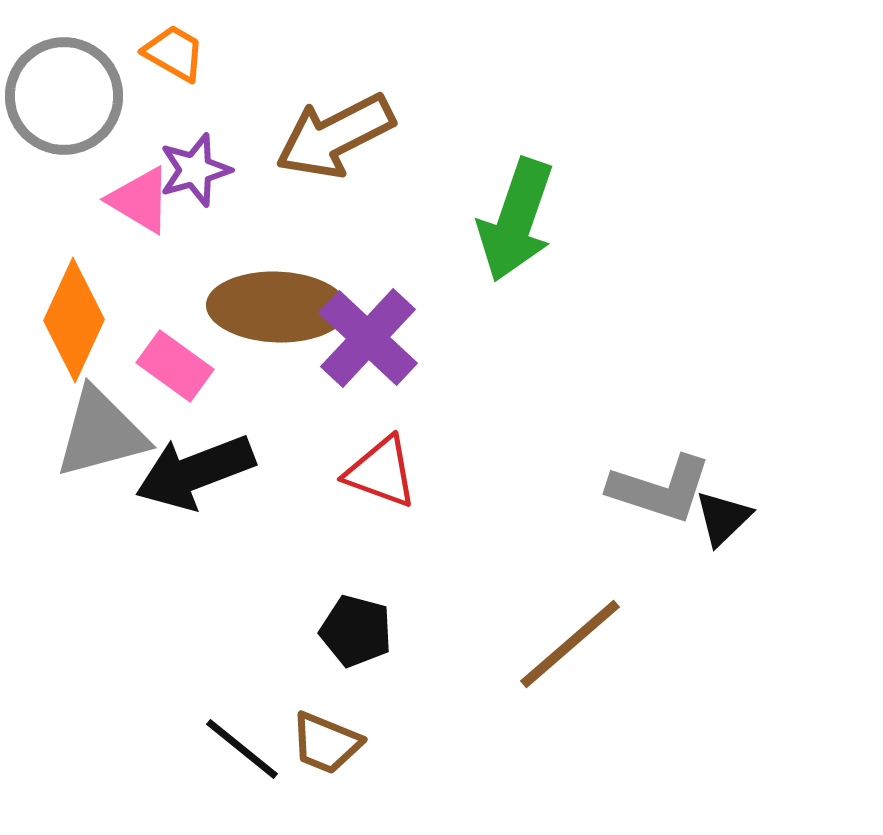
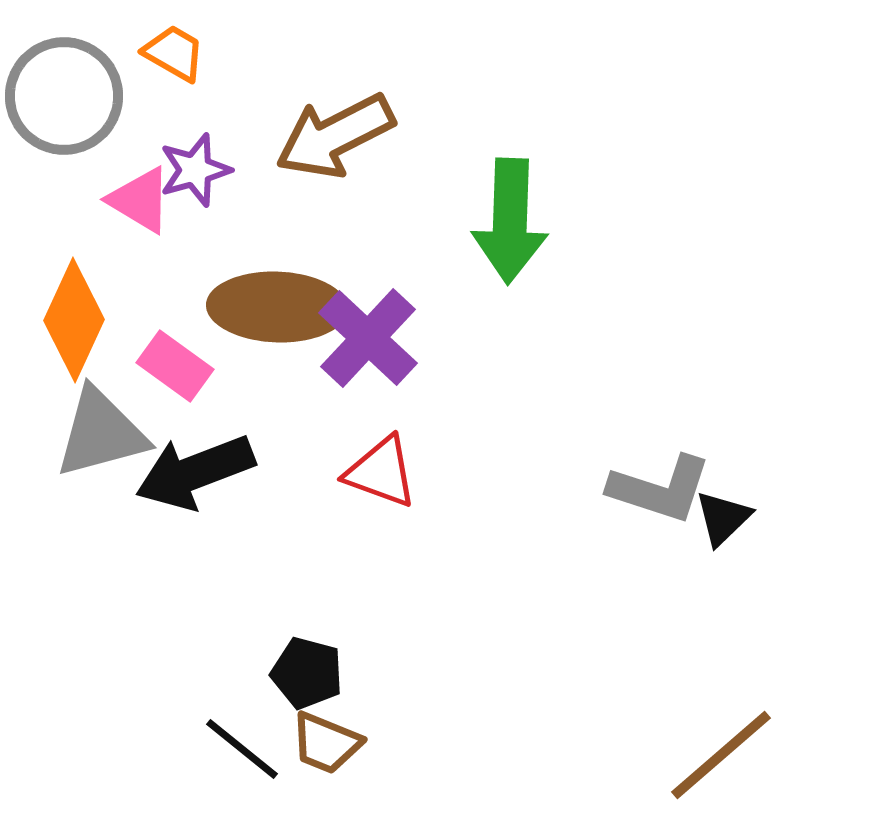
green arrow: moved 6 px left, 1 px down; rotated 17 degrees counterclockwise
black pentagon: moved 49 px left, 42 px down
brown line: moved 151 px right, 111 px down
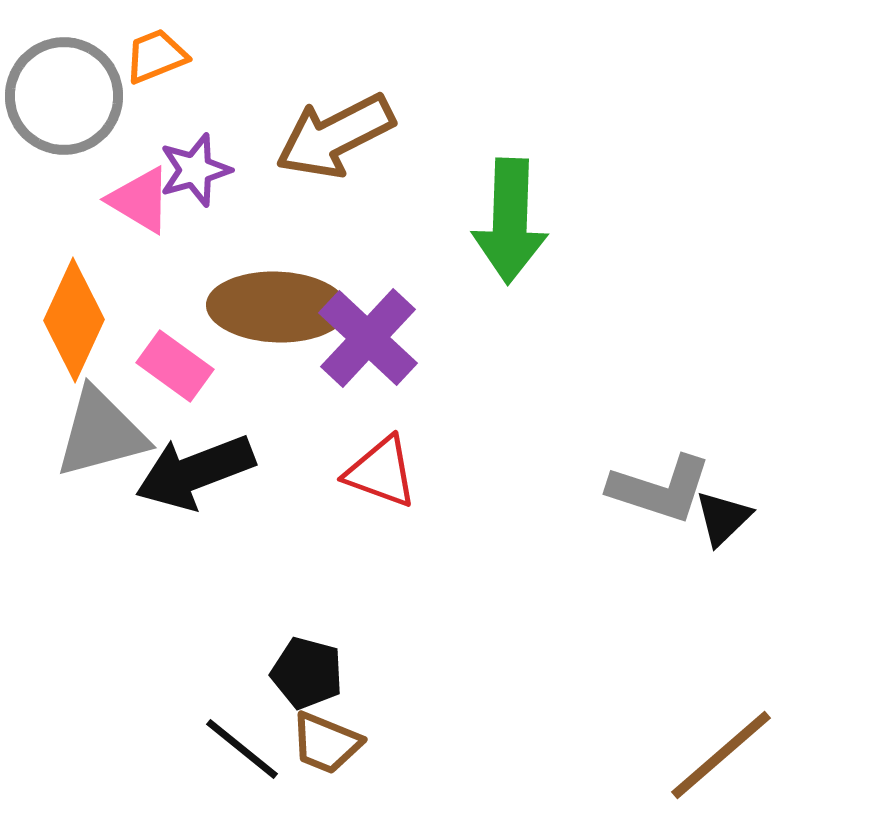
orange trapezoid: moved 18 px left, 3 px down; rotated 52 degrees counterclockwise
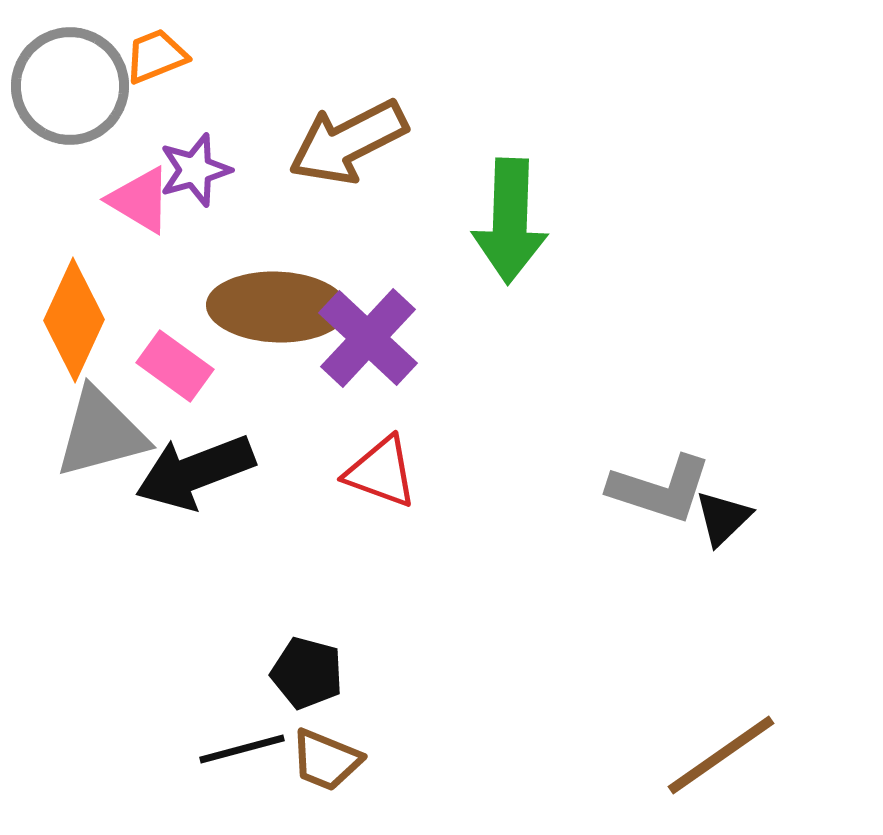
gray circle: moved 6 px right, 10 px up
brown arrow: moved 13 px right, 6 px down
brown trapezoid: moved 17 px down
black line: rotated 54 degrees counterclockwise
brown line: rotated 6 degrees clockwise
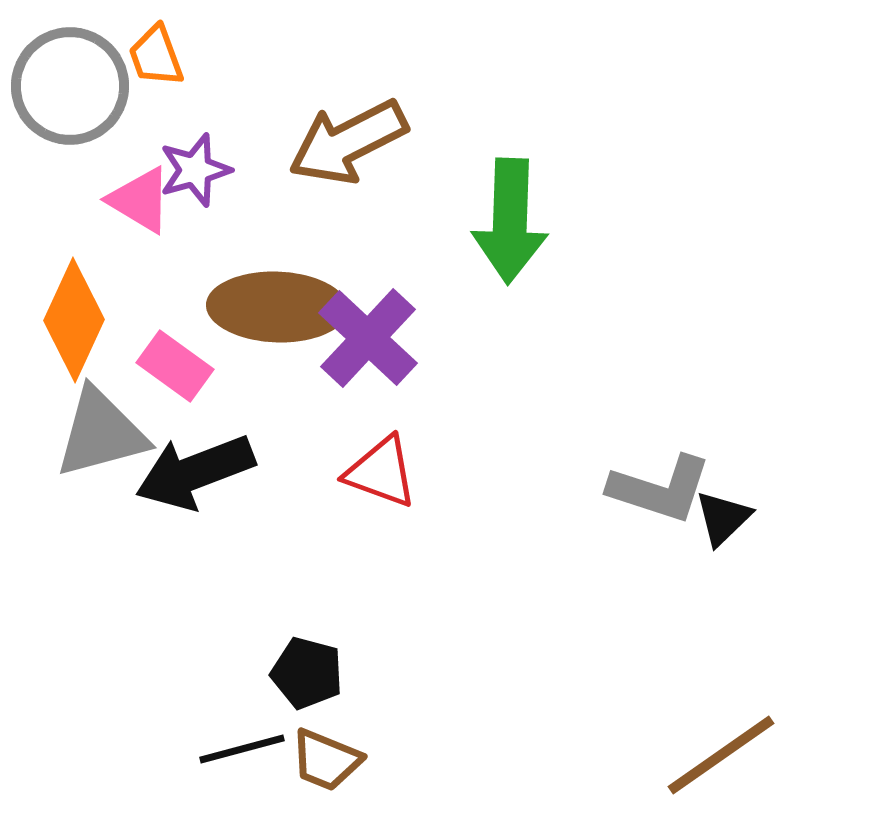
orange trapezoid: rotated 88 degrees counterclockwise
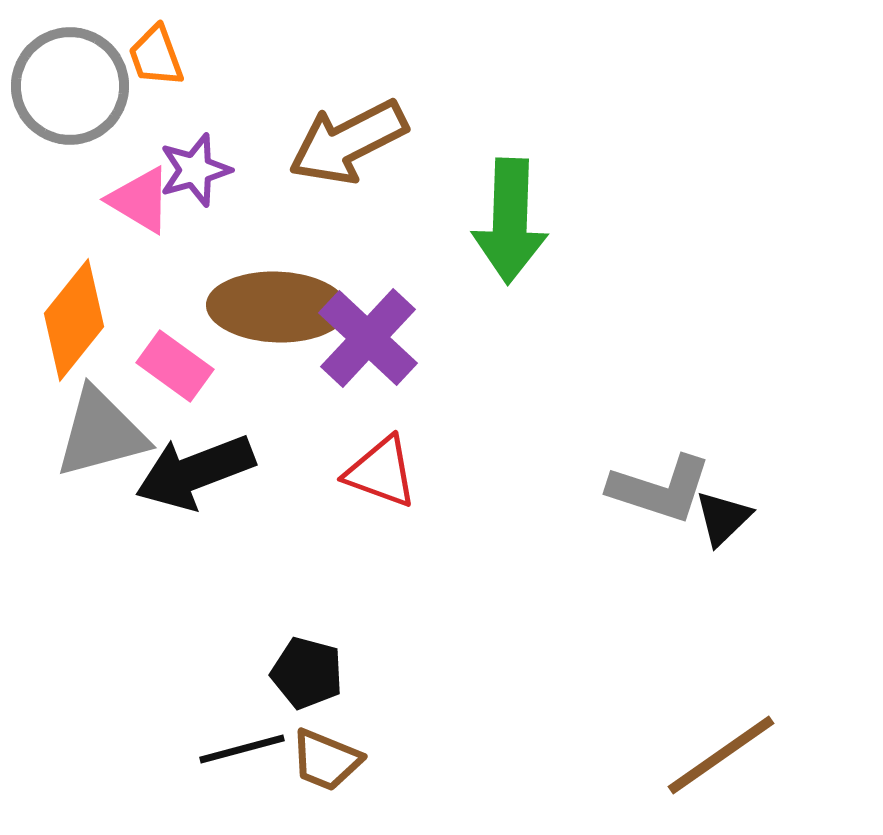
orange diamond: rotated 14 degrees clockwise
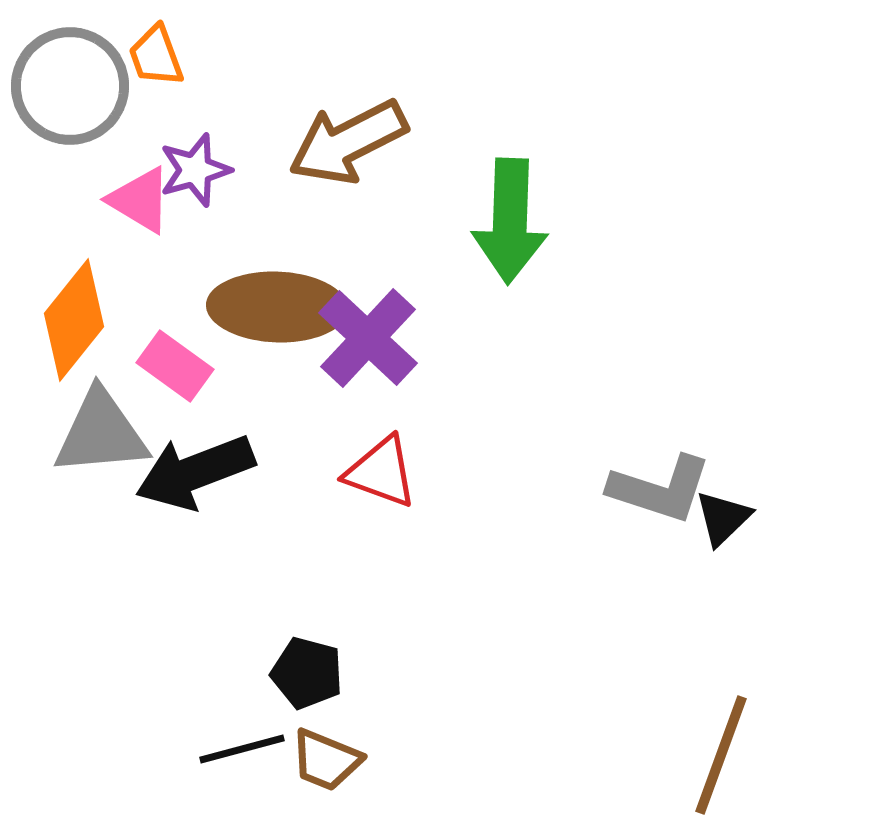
gray triangle: rotated 10 degrees clockwise
brown line: rotated 35 degrees counterclockwise
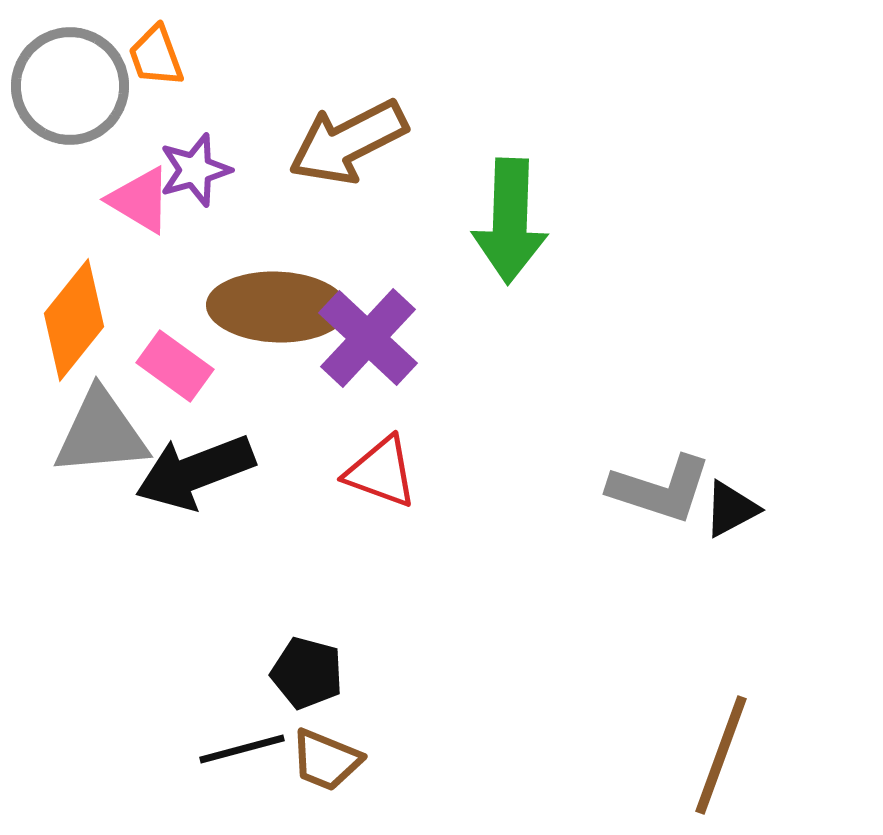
black triangle: moved 8 px right, 9 px up; rotated 16 degrees clockwise
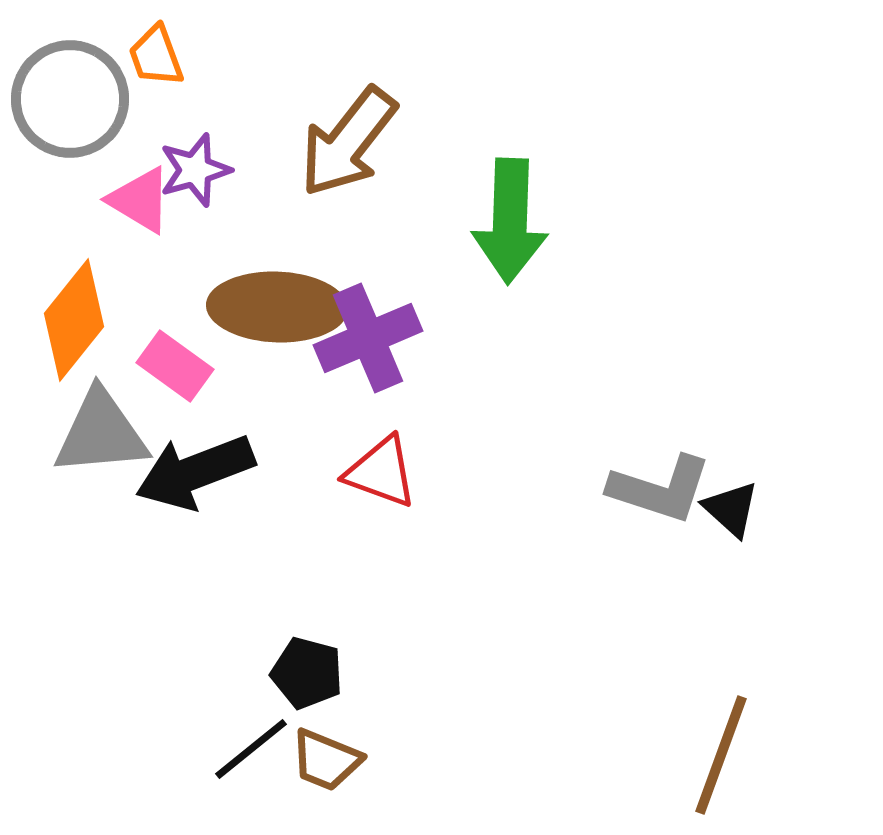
gray circle: moved 13 px down
brown arrow: rotated 25 degrees counterclockwise
purple cross: rotated 24 degrees clockwise
black triangle: rotated 50 degrees counterclockwise
black line: moved 9 px right; rotated 24 degrees counterclockwise
